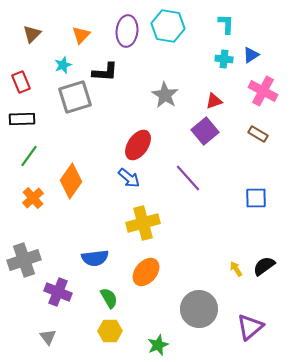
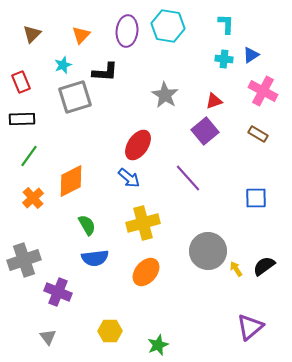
orange diamond: rotated 28 degrees clockwise
green semicircle: moved 22 px left, 73 px up
gray circle: moved 9 px right, 58 px up
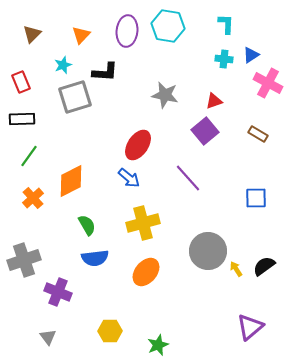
pink cross: moved 5 px right, 8 px up
gray star: rotated 20 degrees counterclockwise
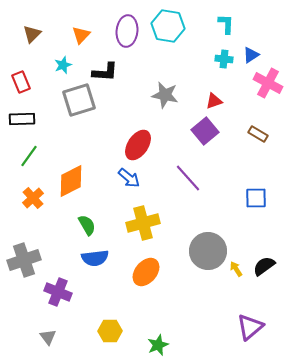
gray square: moved 4 px right, 3 px down
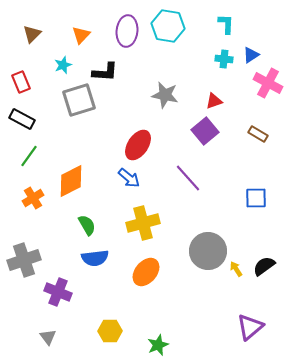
black rectangle: rotated 30 degrees clockwise
orange cross: rotated 10 degrees clockwise
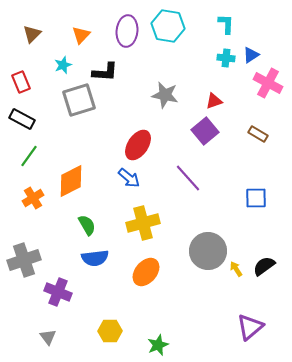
cyan cross: moved 2 px right, 1 px up
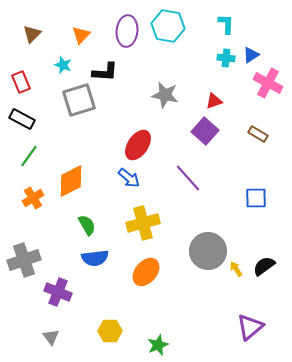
cyan star: rotated 30 degrees counterclockwise
purple square: rotated 8 degrees counterclockwise
gray triangle: moved 3 px right
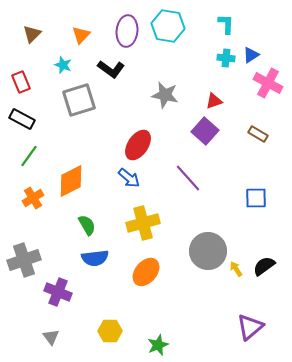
black L-shape: moved 6 px right, 3 px up; rotated 32 degrees clockwise
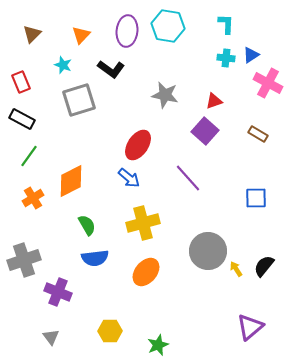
black semicircle: rotated 15 degrees counterclockwise
